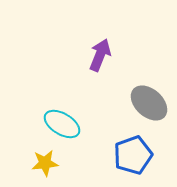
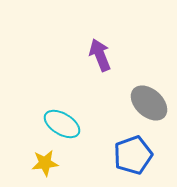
purple arrow: rotated 44 degrees counterclockwise
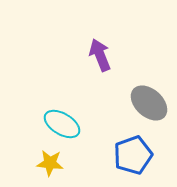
yellow star: moved 5 px right; rotated 12 degrees clockwise
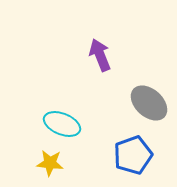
cyan ellipse: rotated 9 degrees counterclockwise
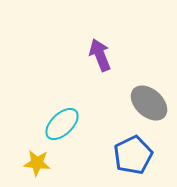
cyan ellipse: rotated 66 degrees counterclockwise
blue pentagon: rotated 6 degrees counterclockwise
yellow star: moved 13 px left
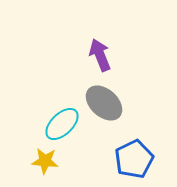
gray ellipse: moved 45 px left
blue pentagon: moved 1 px right, 4 px down
yellow star: moved 8 px right, 2 px up
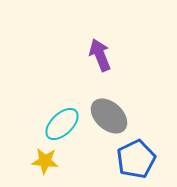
gray ellipse: moved 5 px right, 13 px down
blue pentagon: moved 2 px right
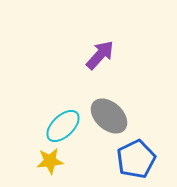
purple arrow: rotated 64 degrees clockwise
cyan ellipse: moved 1 px right, 2 px down
yellow star: moved 5 px right; rotated 12 degrees counterclockwise
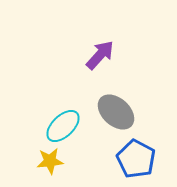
gray ellipse: moved 7 px right, 4 px up
blue pentagon: rotated 18 degrees counterclockwise
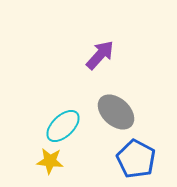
yellow star: rotated 12 degrees clockwise
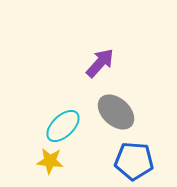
purple arrow: moved 8 px down
blue pentagon: moved 2 px left, 2 px down; rotated 24 degrees counterclockwise
